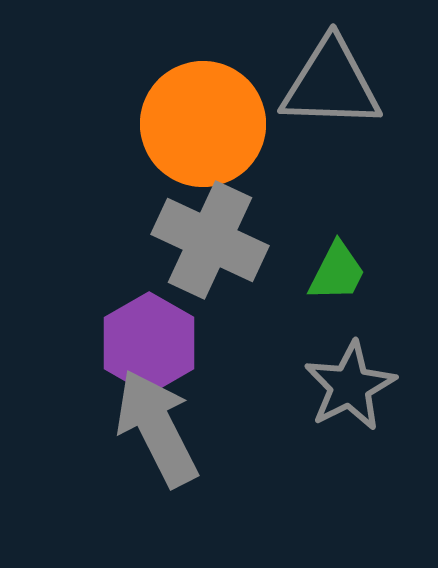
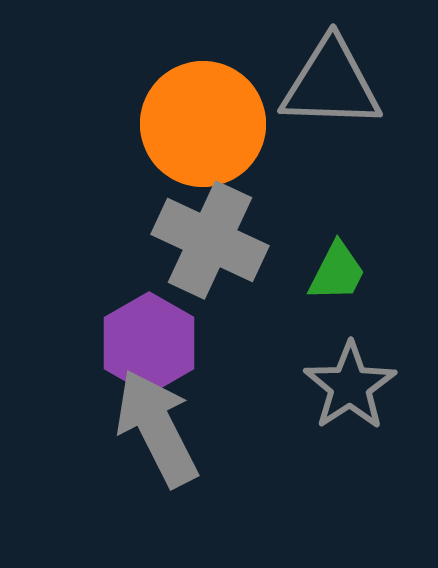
gray star: rotated 6 degrees counterclockwise
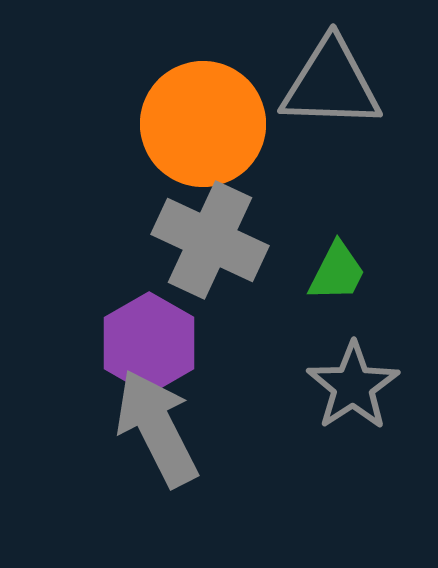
gray star: moved 3 px right
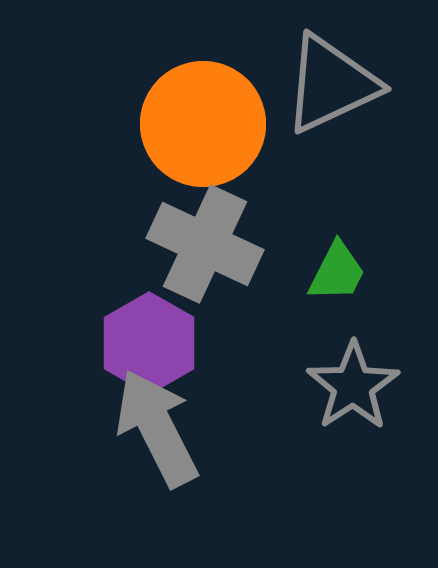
gray triangle: rotated 27 degrees counterclockwise
gray cross: moved 5 px left, 4 px down
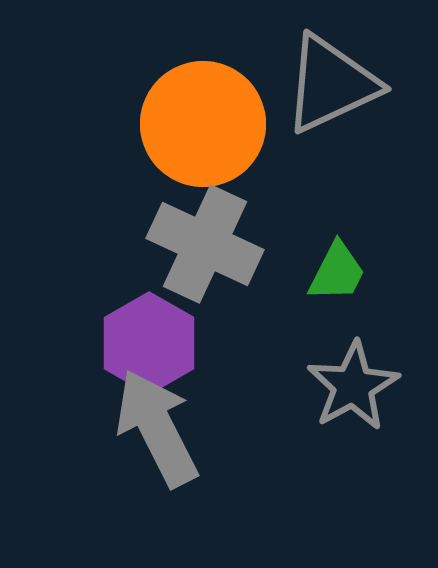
gray star: rotated 4 degrees clockwise
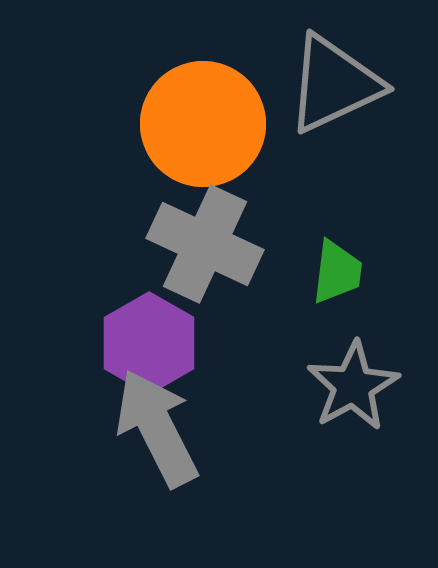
gray triangle: moved 3 px right
green trapezoid: rotated 20 degrees counterclockwise
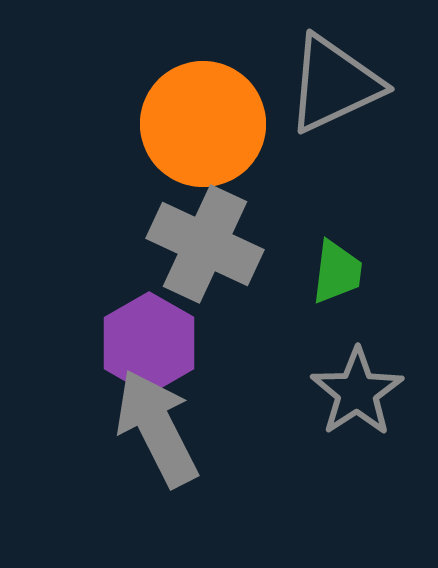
gray star: moved 4 px right, 6 px down; rotated 4 degrees counterclockwise
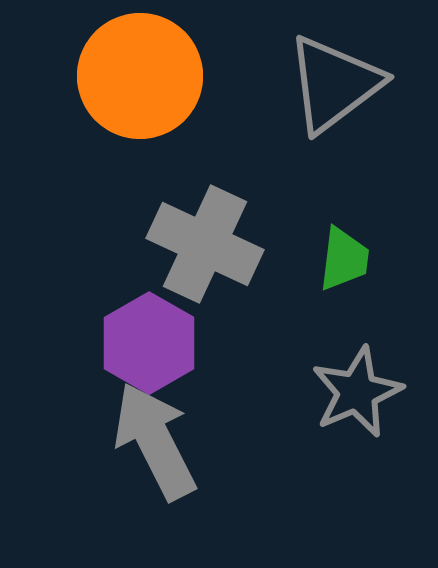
gray triangle: rotated 12 degrees counterclockwise
orange circle: moved 63 px left, 48 px up
green trapezoid: moved 7 px right, 13 px up
gray star: rotated 10 degrees clockwise
gray arrow: moved 2 px left, 13 px down
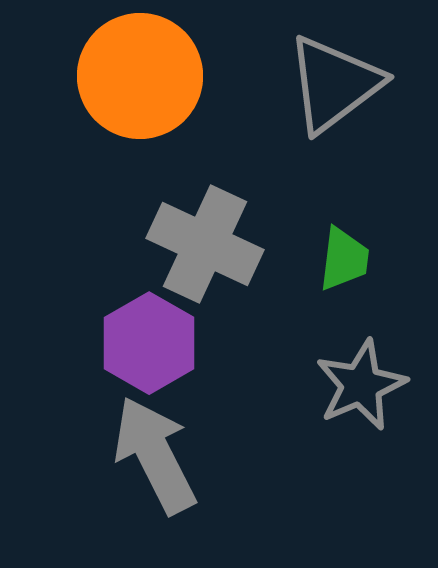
gray star: moved 4 px right, 7 px up
gray arrow: moved 14 px down
